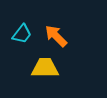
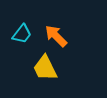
yellow trapezoid: rotated 116 degrees counterclockwise
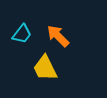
orange arrow: moved 2 px right
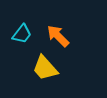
yellow trapezoid: rotated 16 degrees counterclockwise
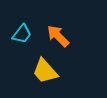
yellow trapezoid: moved 3 px down
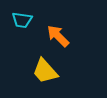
cyan trapezoid: moved 14 px up; rotated 60 degrees clockwise
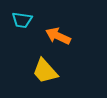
orange arrow: rotated 20 degrees counterclockwise
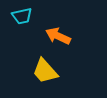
cyan trapezoid: moved 4 px up; rotated 20 degrees counterclockwise
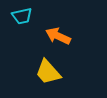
yellow trapezoid: moved 3 px right, 1 px down
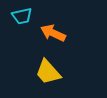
orange arrow: moved 5 px left, 3 px up
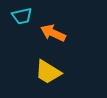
yellow trapezoid: rotated 16 degrees counterclockwise
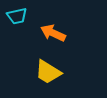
cyan trapezoid: moved 5 px left
